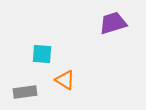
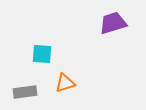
orange triangle: moved 3 px down; rotated 50 degrees counterclockwise
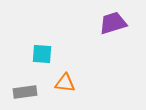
orange triangle: rotated 25 degrees clockwise
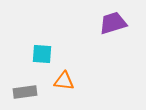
orange triangle: moved 1 px left, 2 px up
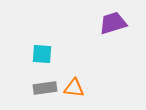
orange triangle: moved 10 px right, 7 px down
gray rectangle: moved 20 px right, 4 px up
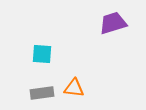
gray rectangle: moved 3 px left, 5 px down
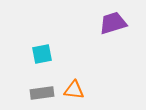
cyan square: rotated 15 degrees counterclockwise
orange triangle: moved 2 px down
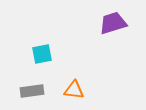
gray rectangle: moved 10 px left, 2 px up
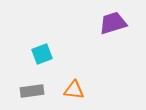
cyan square: rotated 10 degrees counterclockwise
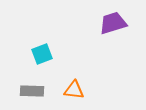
gray rectangle: rotated 10 degrees clockwise
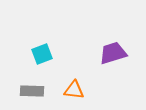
purple trapezoid: moved 30 px down
